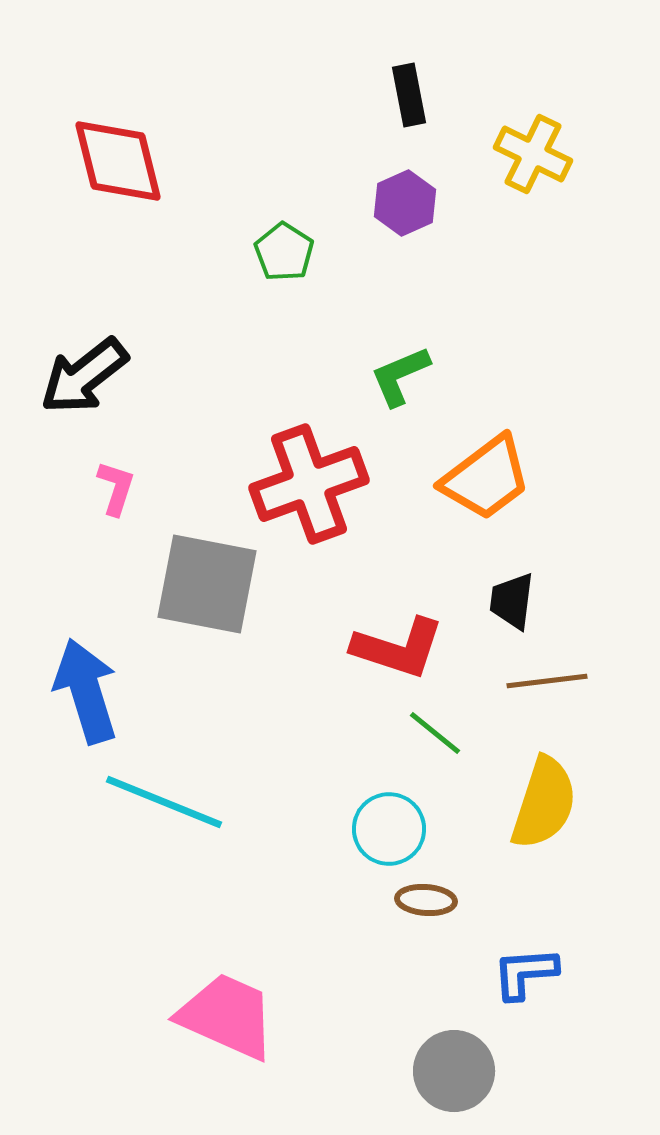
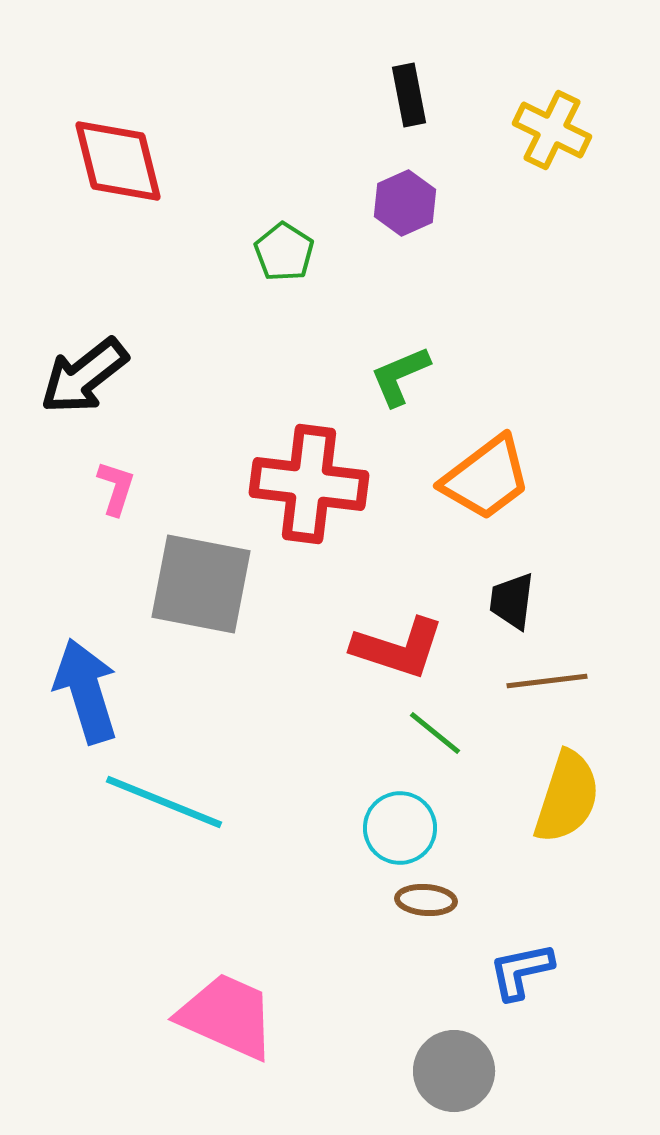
yellow cross: moved 19 px right, 24 px up
red cross: rotated 27 degrees clockwise
gray square: moved 6 px left
yellow semicircle: moved 23 px right, 6 px up
cyan circle: moved 11 px right, 1 px up
blue L-shape: moved 4 px left, 2 px up; rotated 8 degrees counterclockwise
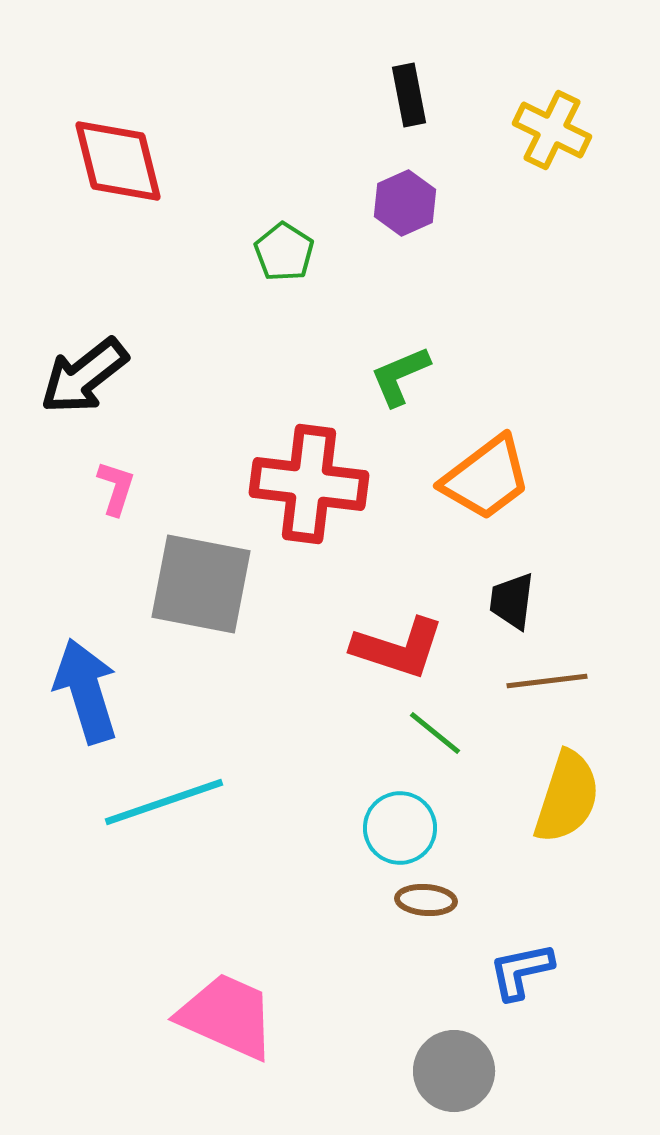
cyan line: rotated 41 degrees counterclockwise
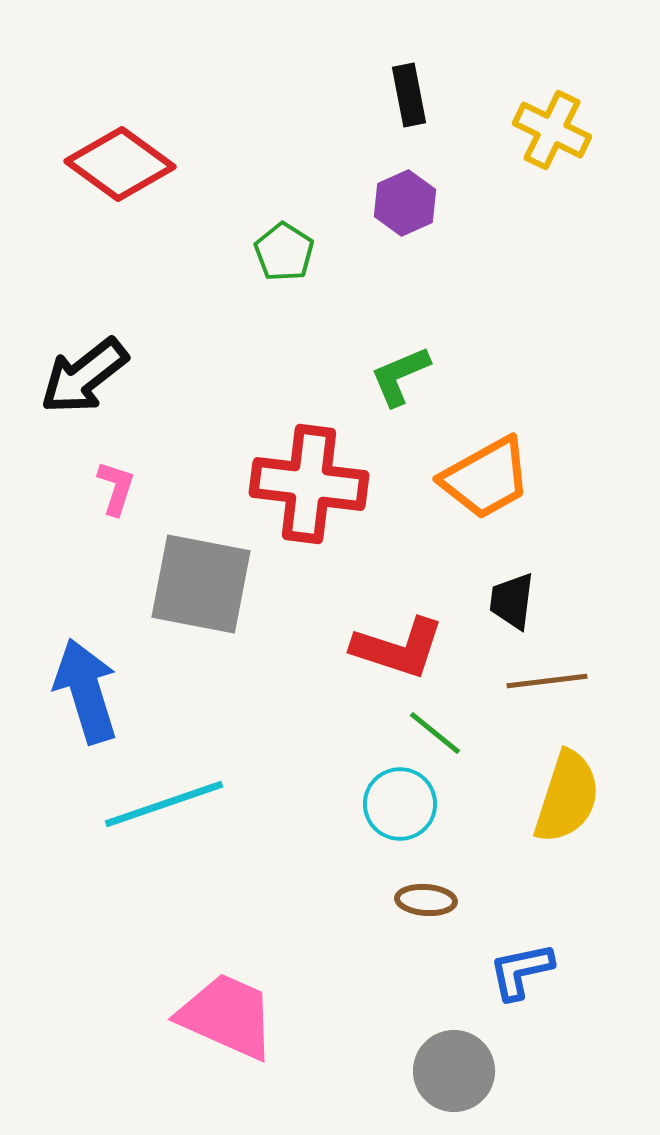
red diamond: moved 2 px right, 3 px down; rotated 40 degrees counterclockwise
orange trapezoid: rotated 8 degrees clockwise
cyan line: moved 2 px down
cyan circle: moved 24 px up
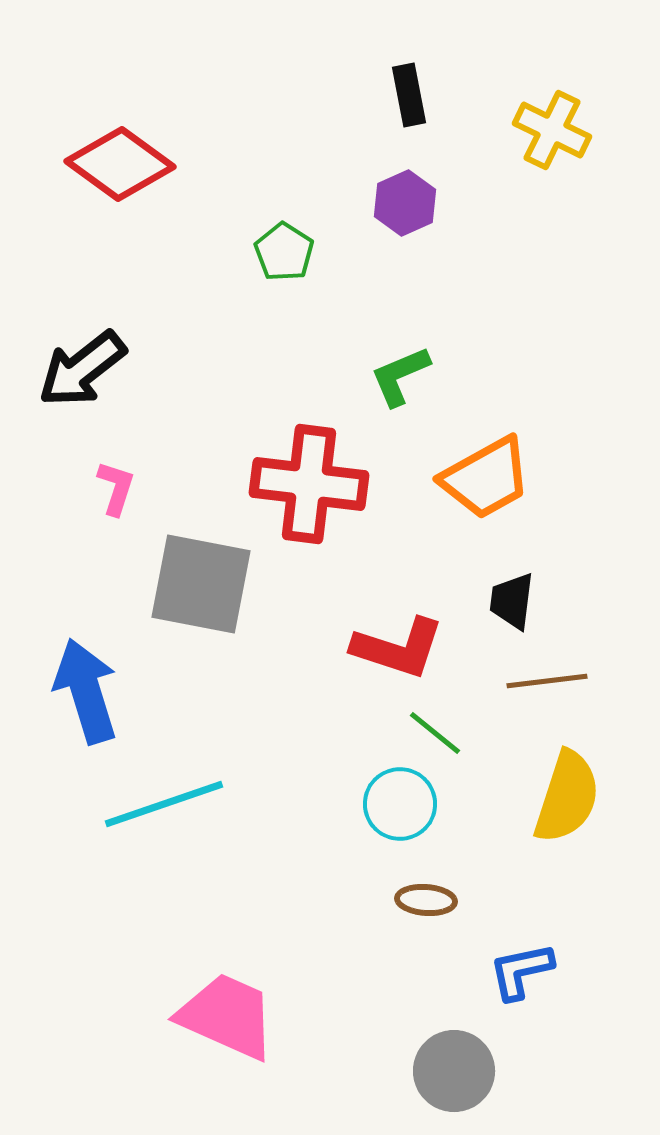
black arrow: moved 2 px left, 7 px up
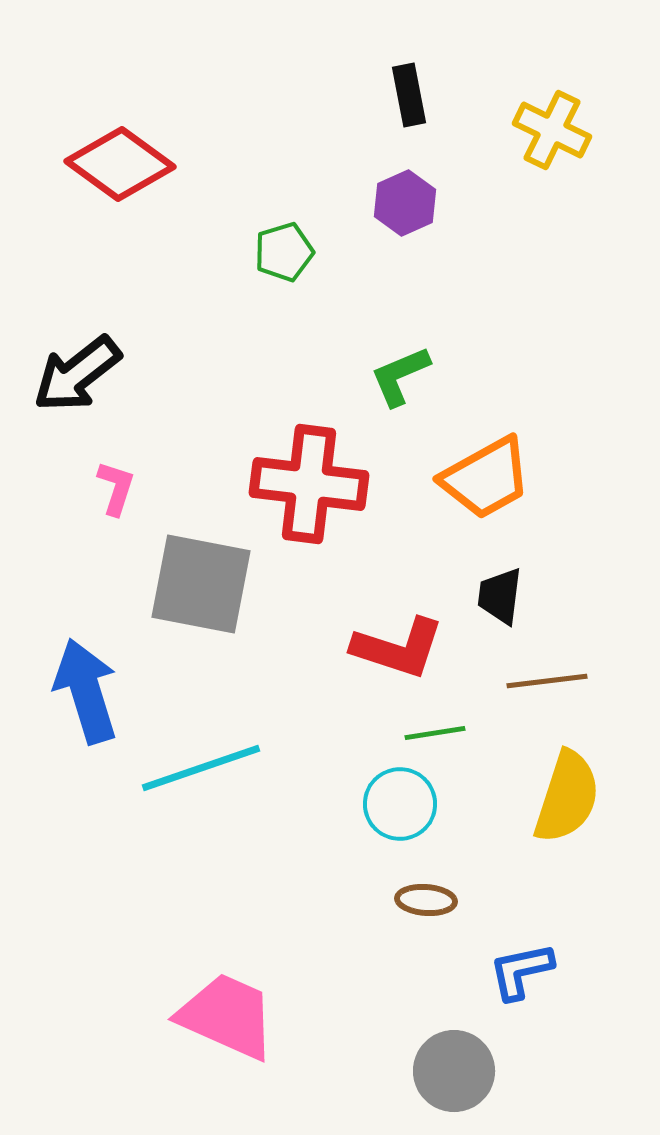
green pentagon: rotated 22 degrees clockwise
black arrow: moved 5 px left, 5 px down
black trapezoid: moved 12 px left, 5 px up
green line: rotated 48 degrees counterclockwise
cyan line: moved 37 px right, 36 px up
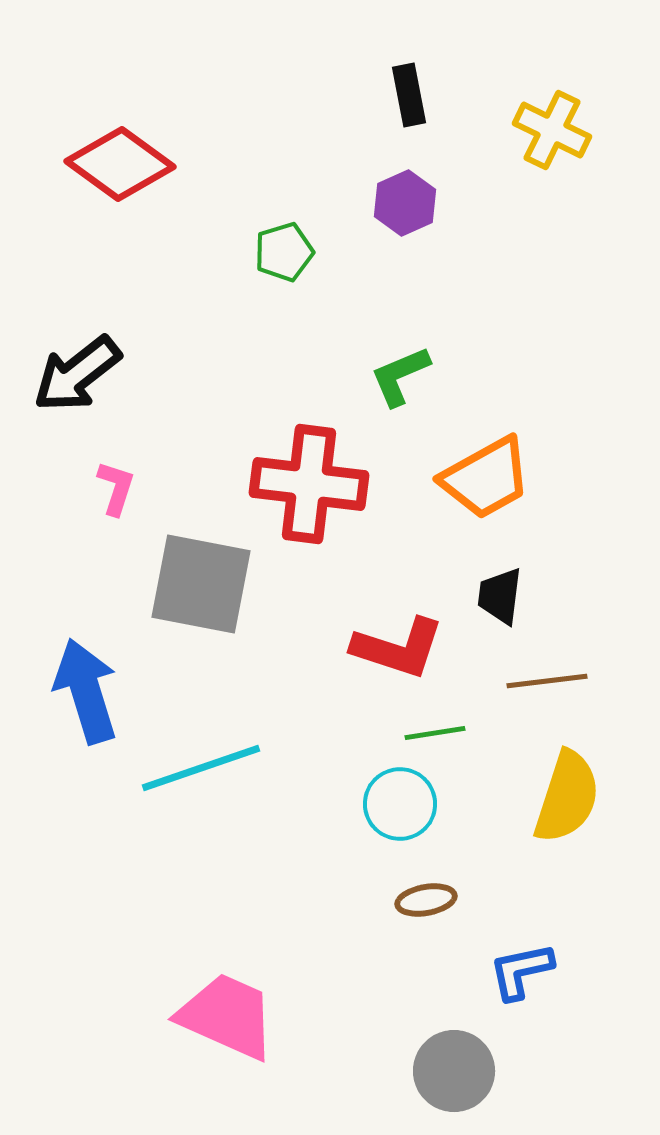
brown ellipse: rotated 14 degrees counterclockwise
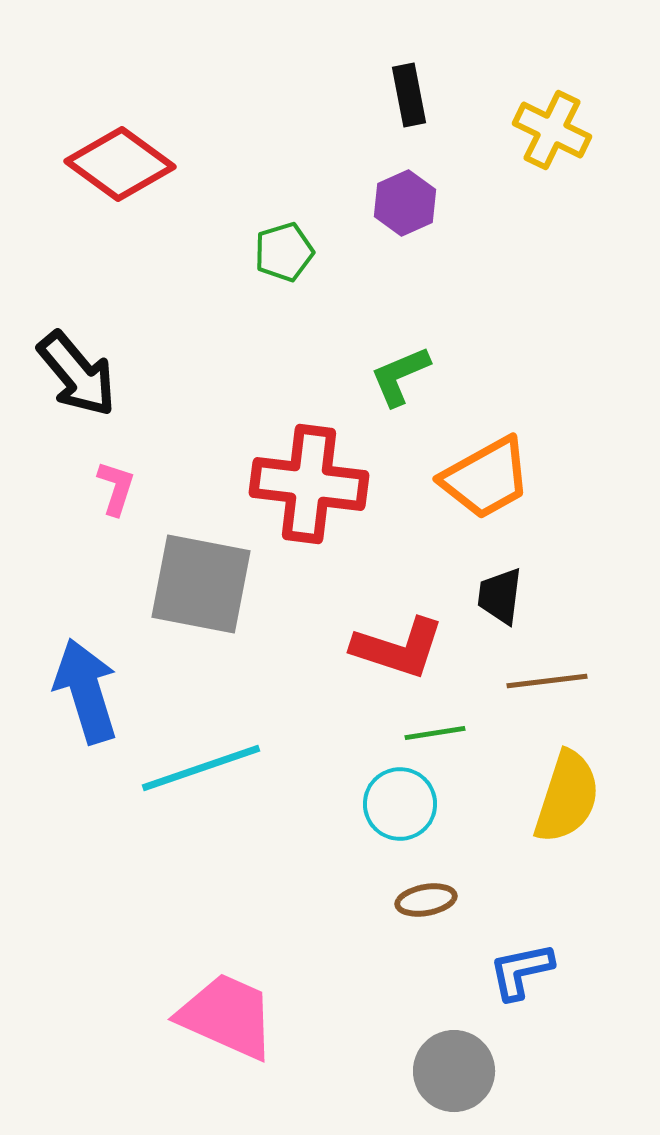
black arrow: rotated 92 degrees counterclockwise
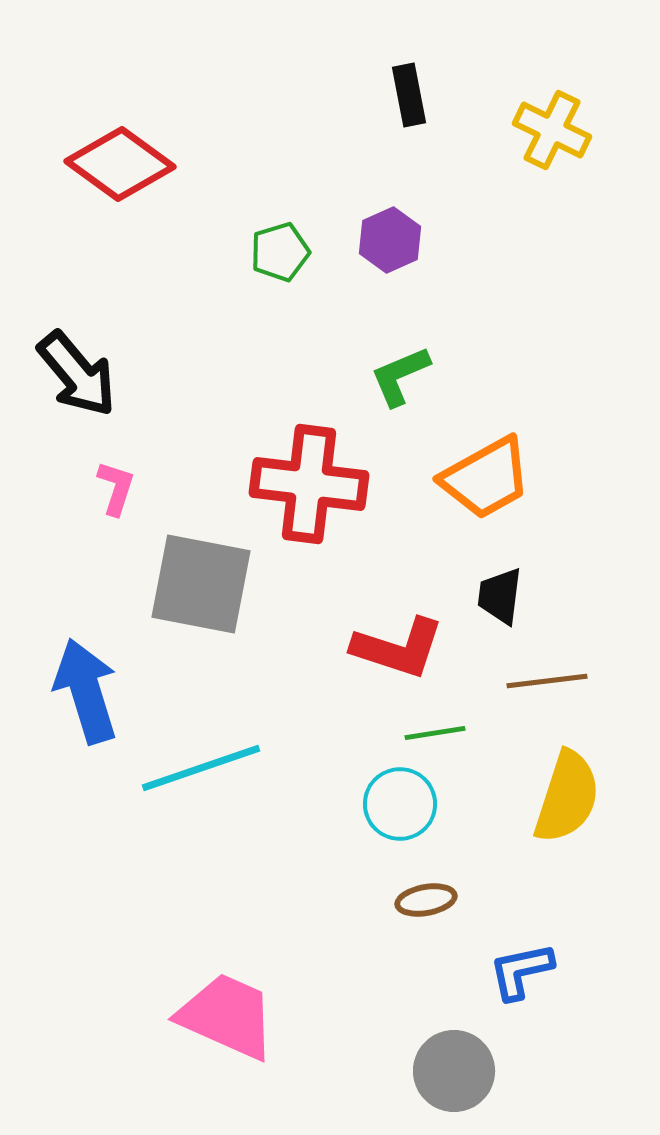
purple hexagon: moved 15 px left, 37 px down
green pentagon: moved 4 px left
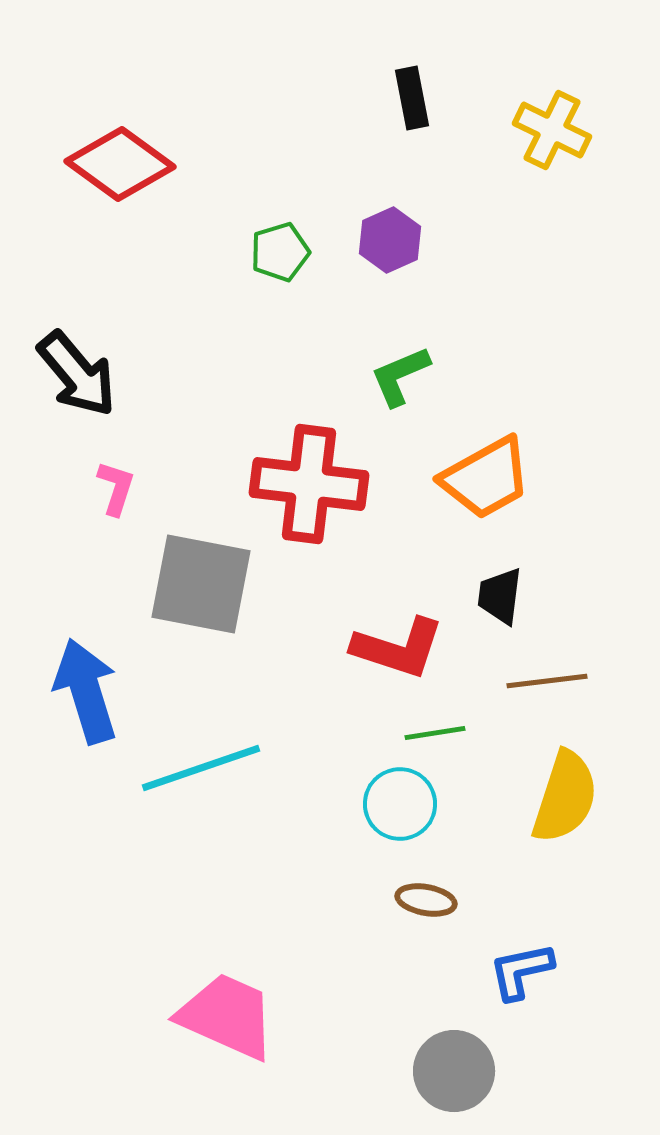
black rectangle: moved 3 px right, 3 px down
yellow semicircle: moved 2 px left
brown ellipse: rotated 20 degrees clockwise
